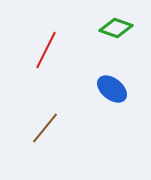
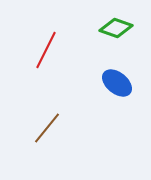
blue ellipse: moved 5 px right, 6 px up
brown line: moved 2 px right
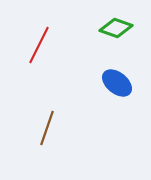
red line: moved 7 px left, 5 px up
brown line: rotated 20 degrees counterclockwise
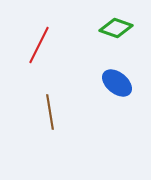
brown line: moved 3 px right, 16 px up; rotated 28 degrees counterclockwise
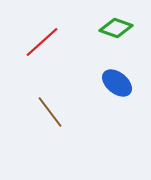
red line: moved 3 px right, 3 px up; rotated 21 degrees clockwise
brown line: rotated 28 degrees counterclockwise
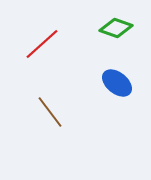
red line: moved 2 px down
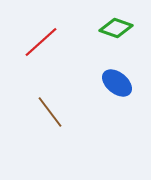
red line: moved 1 px left, 2 px up
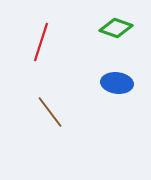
red line: rotated 30 degrees counterclockwise
blue ellipse: rotated 32 degrees counterclockwise
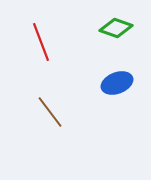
red line: rotated 39 degrees counterclockwise
blue ellipse: rotated 28 degrees counterclockwise
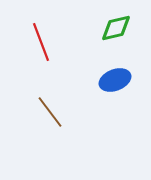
green diamond: rotated 32 degrees counterclockwise
blue ellipse: moved 2 px left, 3 px up
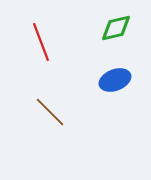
brown line: rotated 8 degrees counterclockwise
